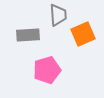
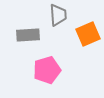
orange square: moved 5 px right
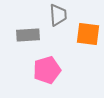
orange square: rotated 30 degrees clockwise
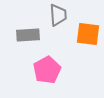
pink pentagon: rotated 12 degrees counterclockwise
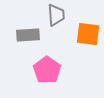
gray trapezoid: moved 2 px left
pink pentagon: rotated 8 degrees counterclockwise
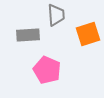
orange square: rotated 25 degrees counterclockwise
pink pentagon: rotated 12 degrees counterclockwise
